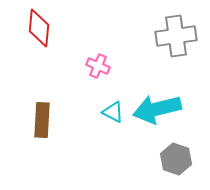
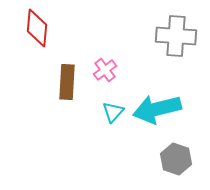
red diamond: moved 2 px left
gray cross: rotated 12 degrees clockwise
pink cross: moved 7 px right, 4 px down; rotated 30 degrees clockwise
cyan triangle: rotated 45 degrees clockwise
brown rectangle: moved 25 px right, 38 px up
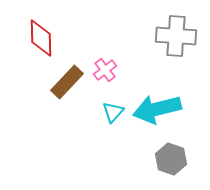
red diamond: moved 4 px right, 10 px down; rotated 6 degrees counterclockwise
brown rectangle: rotated 40 degrees clockwise
gray hexagon: moved 5 px left
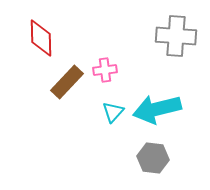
pink cross: rotated 30 degrees clockwise
gray hexagon: moved 18 px left, 1 px up; rotated 12 degrees counterclockwise
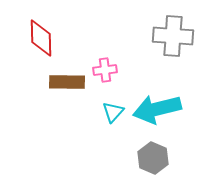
gray cross: moved 3 px left
brown rectangle: rotated 48 degrees clockwise
gray hexagon: rotated 16 degrees clockwise
